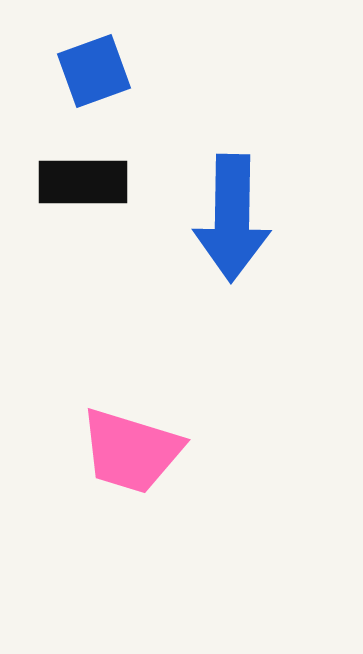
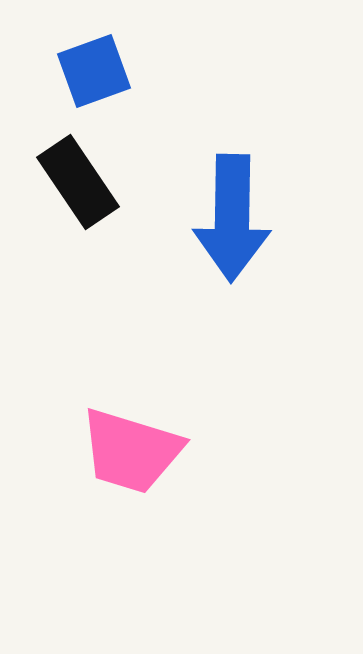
black rectangle: moved 5 px left; rotated 56 degrees clockwise
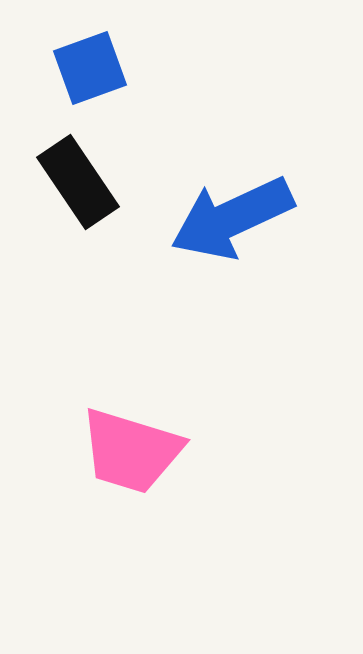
blue square: moved 4 px left, 3 px up
blue arrow: rotated 64 degrees clockwise
